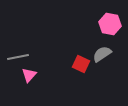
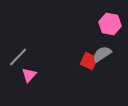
gray line: rotated 35 degrees counterclockwise
red square: moved 8 px right, 3 px up
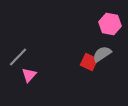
red square: moved 1 px down
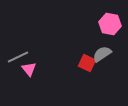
gray line: rotated 20 degrees clockwise
red square: moved 2 px left, 1 px down
pink triangle: moved 6 px up; rotated 21 degrees counterclockwise
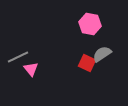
pink hexagon: moved 20 px left
pink triangle: moved 2 px right
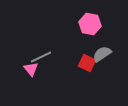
gray line: moved 23 px right
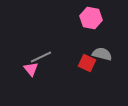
pink hexagon: moved 1 px right, 6 px up
gray semicircle: rotated 48 degrees clockwise
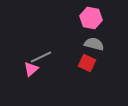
gray semicircle: moved 8 px left, 10 px up
pink triangle: rotated 28 degrees clockwise
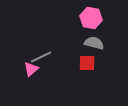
gray semicircle: moved 1 px up
red square: rotated 24 degrees counterclockwise
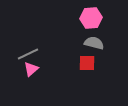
pink hexagon: rotated 15 degrees counterclockwise
gray line: moved 13 px left, 3 px up
